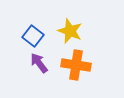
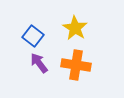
yellow star: moved 5 px right, 3 px up; rotated 10 degrees clockwise
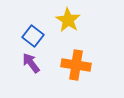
yellow star: moved 7 px left, 8 px up
purple arrow: moved 8 px left
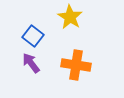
yellow star: moved 2 px right, 3 px up
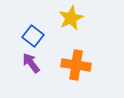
yellow star: moved 1 px right, 1 px down; rotated 15 degrees clockwise
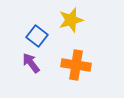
yellow star: moved 2 px down; rotated 10 degrees clockwise
blue square: moved 4 px right
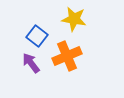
yellow star: moved 3 px right, 1 px up; rotated 25 degrees clockwise
orange cross: moved 9 px left, 9 px up; rotated 32 degrees counterclockwise
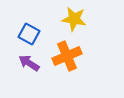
blue square: moved 8 px left, 2 px up; rotated 10 degrees counterclockwise
purple arrow: moved 2 px left; rotated 20 degrees counterclockwise
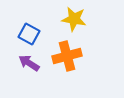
orange cross: rotated 8 degrees clockwise
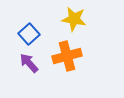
blue square: rotated 20 degrees clockwise
purple arrow: rotated 15 degrees clockwise
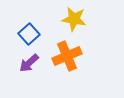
orange cross: rotated 8 degrees counterclockwise
purple arrow: rotated 90 degrees counterclockwise
